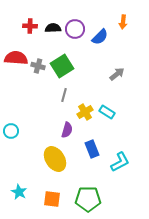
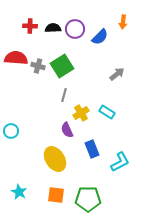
yellow cross: moved 4 px left, 1 px down
purple semicircle: rotated 140 degrees clockwise
orange square: moved 4 px right, 4 px up
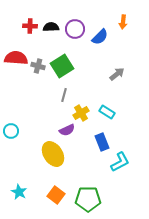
black semicircle: moved 2 px left, 1 px up
purple semicircle: rotated 91 degrees counterclockwise
blue rectangle: moved 10 px right, 7 px up
yellow ellipse: moved 2 px left, 5 px up
orange square: rotated 30 degrees clockwise
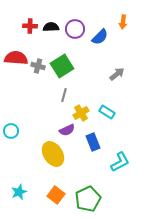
blue rectangle: moved 9 px left
cyan star: rotated 21 degrees clockwise
green pentagon: rotated 25 degrees counterclockwise
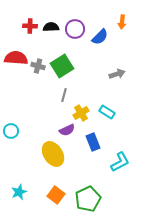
orange arrow: moved 1 px left
gray arrow: rotated 21 degrees clockwise
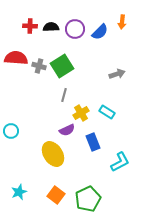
blue semicircle: moved 5 px up
gray cross: moved 1 px right
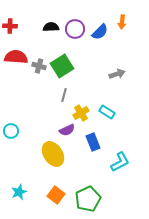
red cross: moved 20 px left
red semicircle: moved 1 px up
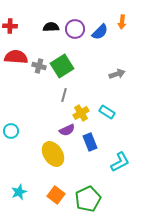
blue rectangle: moved 3 px left
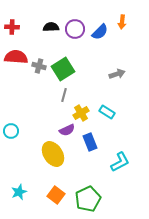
red cross: moved 2 px right, 1 px down
green square: moved 1 px right, 3 px down
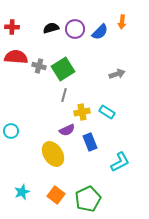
black semicircle: moved 1 px down; rotated 14 degrees counterclockwise
yellow cross: moved 1 px right, 1 px up; rotated 21 degrees clockwise
cyan star: moved 3 px right
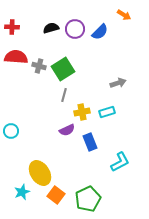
orange arrow: moved 2 px right, 7 px up; rotated 64 degrees counterclockwise
gray arrow: moved 1 px right, 9 px down
cyan rectangle: rotated 49 degrees counterclockwise
yellow ellipse: moved 13 px left, 19 px down
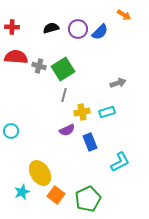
purple circle: moved 3 px right
